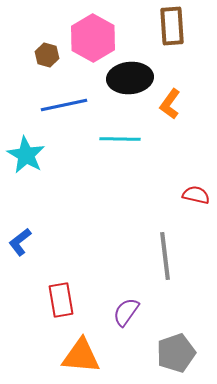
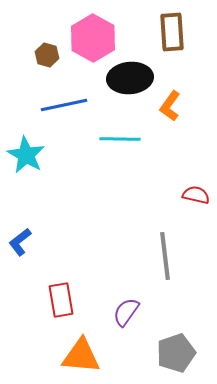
brown rectangle: moved 6 px down
orange L-shape: moved 2 px down
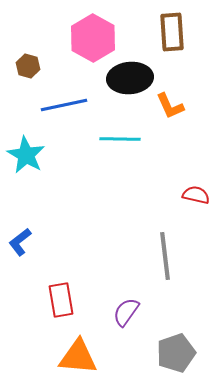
brown hexagon: moved 19 px left, 11 px down
orange L-shape: rotated 60 degrees counterclockwise
orange triangle: moved 3 px left, 1 px down
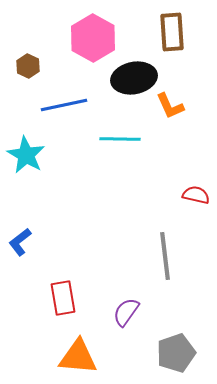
brown hexagon: rotated 10 degrees clockwise
black ellipse: moved 4 px right; rotated 6 degrees counterclockwise
red rectangle: moved 2 px right, 2 px up
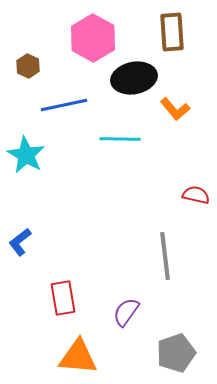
orange L-shape: moved 5 px right, 3 px down; rotated 16 degrees counterclockwise
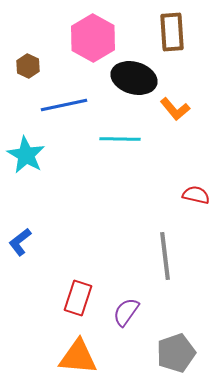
black ellipse: rotated 27 degrees clockwise
red rectangle: moved 15 px right; rotated 28 degrees clockwise
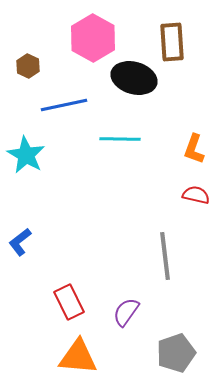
brown rectangle: moved 10 px down
orange L-shape: moved 19 px right, 40 px down; rotated 60 degrees clockwise
red rectangle: moved 9 px left, 4 px down; rotated 44 degrees counterclockwise
